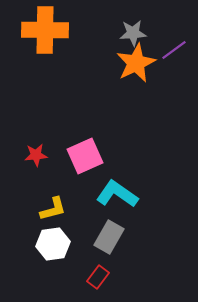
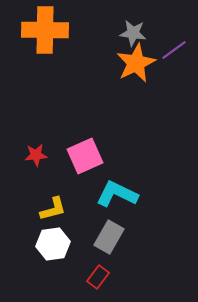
gray star: rotated 12 degrees clockwise
cyan L-shape: rotated 9 degrees counterclockwise
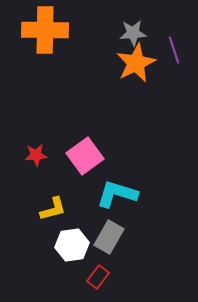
gray star: rotated 12 degrees counterclockwise
purple line: rotated 72 degrees counterclockwise
pink square: rotated 12 degrees counterclockwise
cyan L-shape: rotated 9 degrees counterclockwise
white hexagon: moved 19 px right, 1 px down
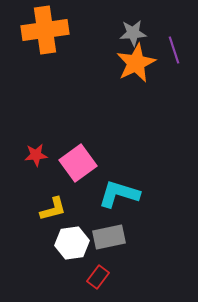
orange cross: rotated 9 degrees counterclockwise
pink square: moved 7 px left, 7 px down
cyan L-shape: moved 2 px right
gray rectangle: rotated 48 degrees clockwise
white hexagon: moved 2 px up
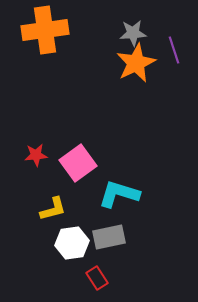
red rectangle: moved 1 px left, 1 px down; rotated 70 degrees counterclockwise
